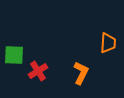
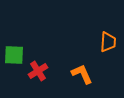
orange trapezoid: moved 1 px up
orange L-shape: moved 1 px right, 1 px down; rotated 50 degrees counterclockwise
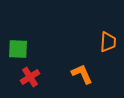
green square: moved 4 px right, 6 px up
red cross: moved 8 px left, 6 px down
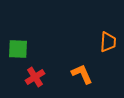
red cross: moved 5 px right
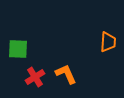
orange L-shape: moved 16 px left
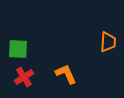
red cross: moved 11 px left
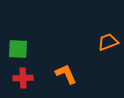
orange trapezoid: rotated 115 degrees counterclockwise
red cross: moved 1 px left, 1 px down; rotated 30 degrees clockwise
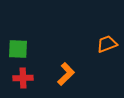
orange trapezoid: moved 1 px left, 2 px down
orange L-shape: rotated 70 degrees clockwise
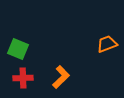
green square: rotated 20 degrees clockwise
orange L-shape: moved 5 px left, 3 px down
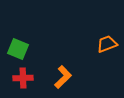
orange L-shape: moved 2 px right
